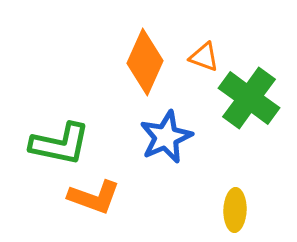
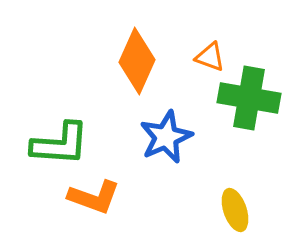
orange triangle: moved 6 px right
orange diamond: moved 8 px left, 1 px up
green cross: rotated 26 degrees counterclockwise
green L-shape: rotated 8 degrees counterclockwise
yellow ellipse: rotated 21 degrees counterclockwise
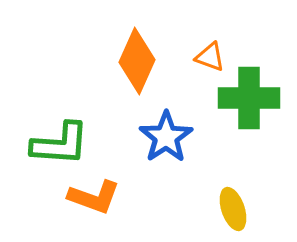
green cross: rotated 10 degrees counterclockwise
blue star: rotated 10 degrees counterclockwise
yellow ellipse: moved 2 px left, 1 px up
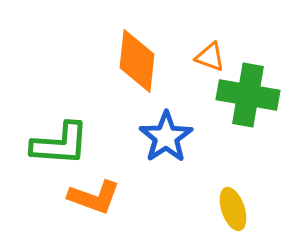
orange diamond: rotated 18 degrees counterclockwise
green cross: moved 1 px left, 3 px up; rotated 10 degrees clockwise
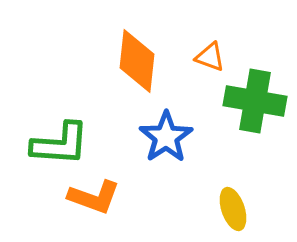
green cross: moved 7 px right, 6 px down
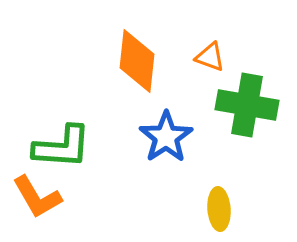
green cross: moved 8 px left, 4 px down
green L-shape: moved 2 px right, 3 px down
orange L-shape: moved 57 px left; rotated 40 degrees clockwise
yellow ellipse: moved 14 px left; rotated 15 degrees clockwise
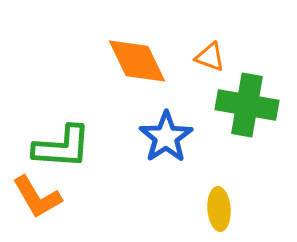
orange diamond: rotated 32 degrees counterclockwise
